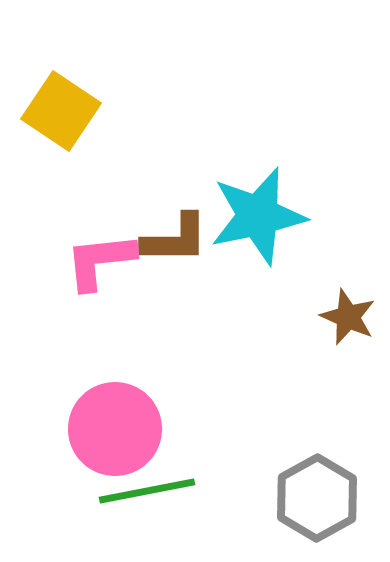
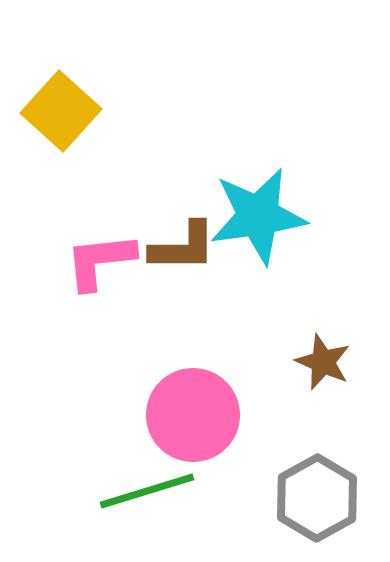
yellow square: rotated 8 degrees clockwise
cyan star: rotated 4 degrees clockwise
brown L-shape: moved 8 px right, 8 px down
brown star: moved 25 px left, 45 px down
pink circle: moved 78 px right, 14 px up
green line: rotated 6 degrees counterclockwise
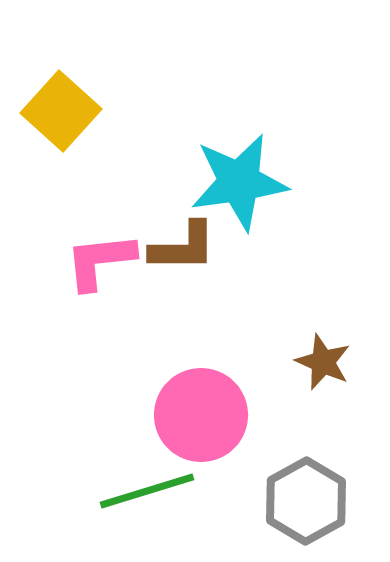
cyan star: moved 19 px left, 34 px up
pink circle: moved 8 px right
gray hexagon: moved 11 px left, 3 px down
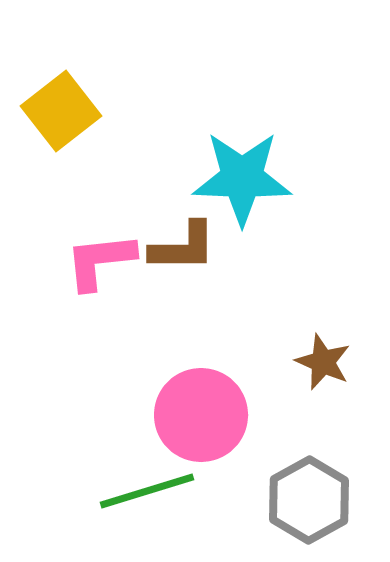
yellow square: rotated 10 degrees clockwise
cyan star: moved 3 px right, 4 px up; rotated 10 degrees clockwise
gray hexagon: moved 3 px right, 1 px up
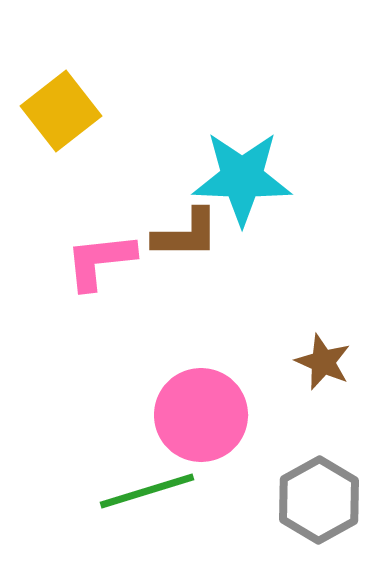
brown L-shape: moved 3 px right, 13 px up
gray hexagon: moved 10 px right
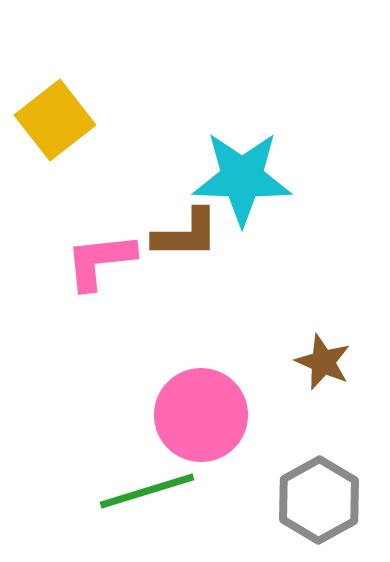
yellow square: moved 6 px left, 9 px down
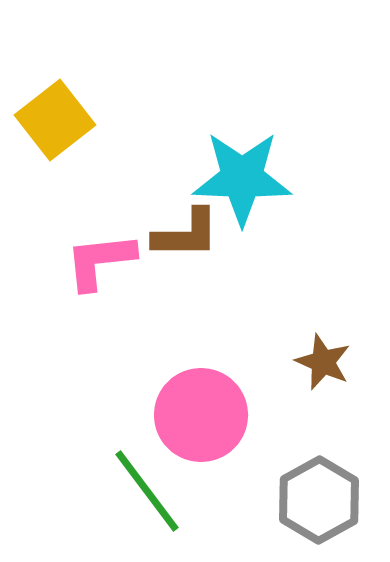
green line: rotated 70 degrees clockwise
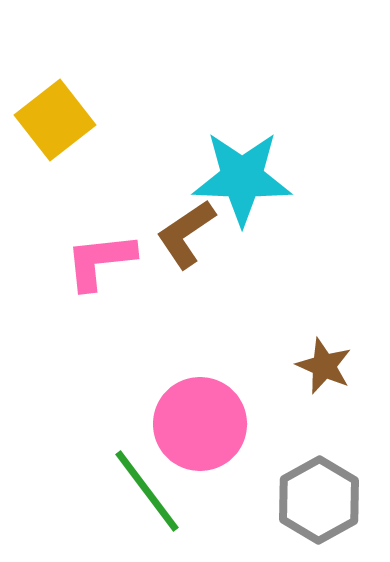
brown L-shape: rotated 146 degrees clockwise
brown star: moved 1 px right, 4 px down
pink circle: moved 1 px left, 9 px down
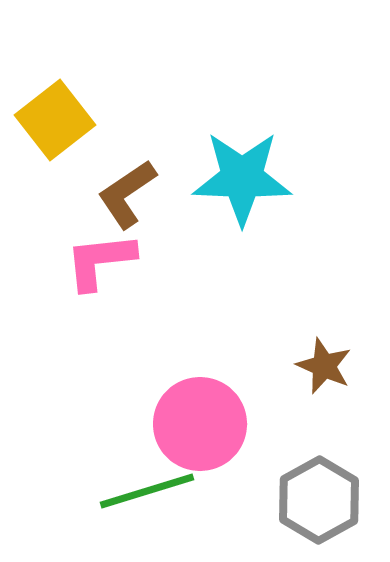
brown L-shape: moved 59 px left, 40 px up
green line: rotated 70 degrees counterclockwise
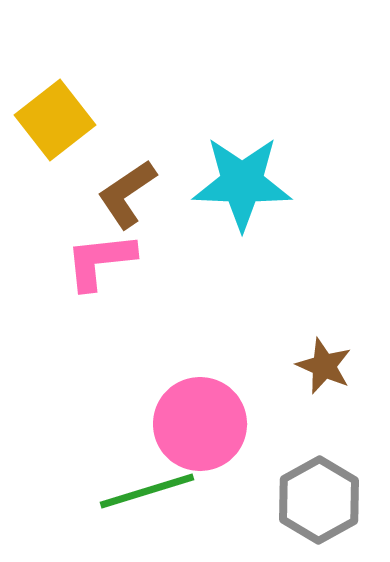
cyan star: moved 5 px down
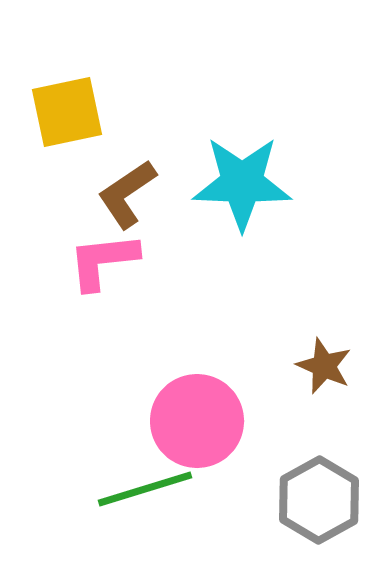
yellow square: moved 12 px right, 8 px up; rotated 26 degrees clockwise
pink L-shape: moved 3 px right
pink circle: moved 3 px left, 3 px up
green line: moved 2 px left, 2 px up
